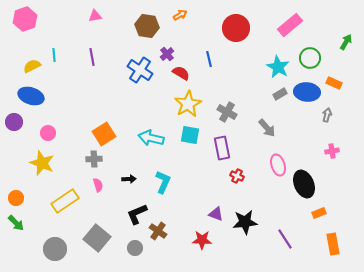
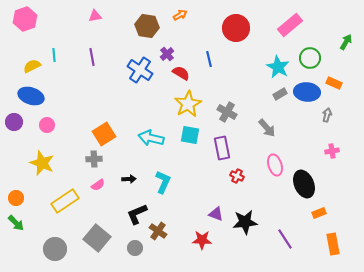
pink circle at (48, 133): moved 1 px left, 8 px up
pink ellipse at (278, 165): moved 3 px left
pink semicircle at (98, 185): rotated 72 degrees clockwise
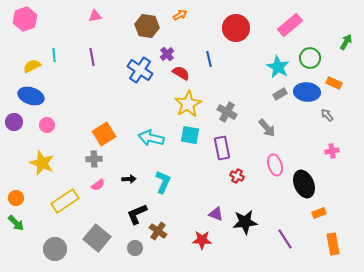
gray arrow at (327, 115): rotated 56 degrees counterclockwise
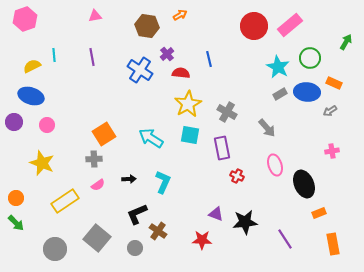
red circle at (236, 28): moved 18 px right, 2 px up
red semicircle at (181, 73): rotated 24 degrees counterclockwise
gray arrow at (327, 115): moved 3 px right, 4 px up; rotated 80 degrees counterclockwise
cyan arrow at (151, 138): rotated 20 degrees clockwise
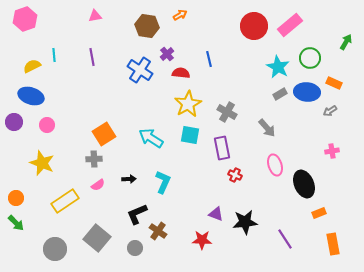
red cross at (237, 176): moved 2 px left, 1 px up
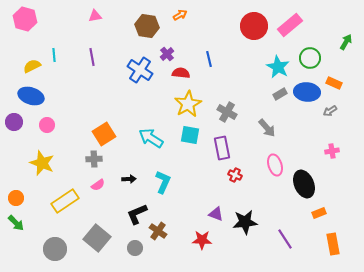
pink hexagon at (25, 19): rotated 25 degrees counterclockwise
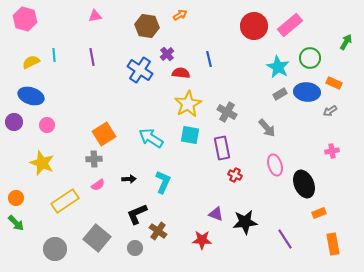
yellow semicircle at (32, 66): moved 1 px left, 4 px up
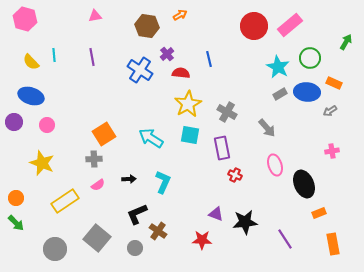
yellow semicircle at (31, 62): rotated 108 degrees counterclockwise
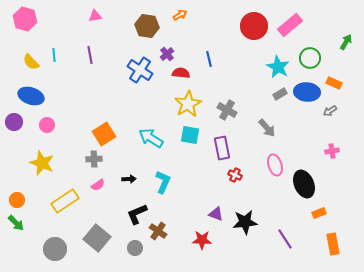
purple line at (92, 57): moved 2 px left, 2 px up
gray cross at (227, 112): moved 2 px up
orange circle at (16, 198): moved 1 px right, 2 px down
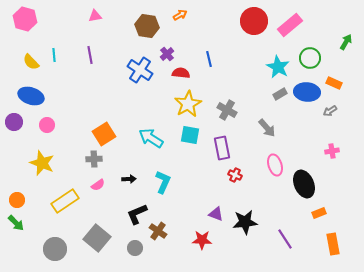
red circle at (254, 26): moved 5 px up
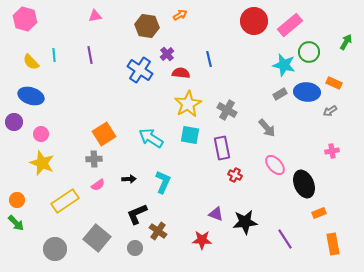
green circle at (310, 58): moved 1 px left, 6 px up
cyan star at (278, 67): moved 6 px right, 2 px up; rotated 15 degrees counterclockwise
pink circle at (47, 125): moved 6 px left, 9 px down
pink ellipse at (275, 165): rotated 25 degrees counterclockwise
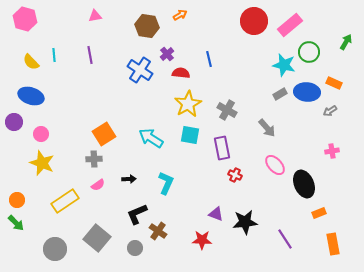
cyan L-shape at (163, 182): moved 3 px right, 1 px down
